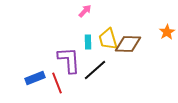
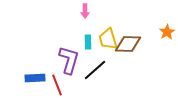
pink arrow: rotated 136 degrees clockwise
purple L-shape: rotated 20 degrees clockwise
blue rectangle: rotated 18 degrees clockwise
red line: moved 2 px down
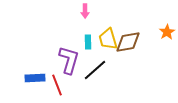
brown diamond: moved 2 px up; rotated 12 degrees counterclockwise
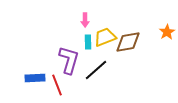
pink arrow: moved 9 px down
yellow trapezoid: moved 3 px left, 2 px up; rotated 85 degrees clockwise
black line: moved 1 px right
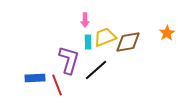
orange star: moved 1 px down
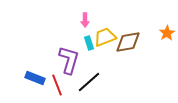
cyan rectangle: moved 1 px right, 1 px down; rotated 16 degrees counterclockwise
black line: moved 7 px left, 12 px down
blue rectangle: rotated 24 degrees clockwise
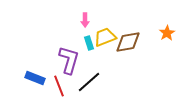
red line: moved 2 px right, 1 px down
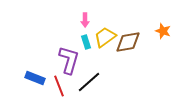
orange star: moved 4 px left, 2 px up; rotated 21 degrees counterclockwise
yellow trapezoid: rotated 15 degrees counterclockwise
cyan rectangle: moved 3 px left, 1 px up
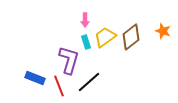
brown diamond: moved 3 px right, 5 px up; rotated 28 degrees counterclockwise
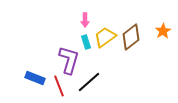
orange star: rotated 21 degrees clockwise
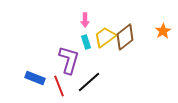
brown diamond: moved 6 px left
